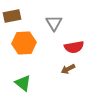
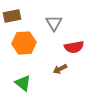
brown arrow: moved 8 px left
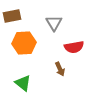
brown arrow: rotated 88 degrees counterclockwise
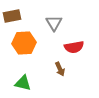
green triangle: rotated 24 degrees counterclockwise
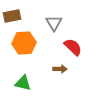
red semicircle: moved 1 px left; rotated 126 degrees counterclockwise
brown arrow: rotated 64 degrees counterclockwise
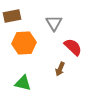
brown arrow: rotated 112 degrees clockwise
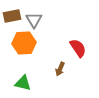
gray triangle: moved 20 px left, 3 px up
red semicircle: moved 5 px right, 1 px down; rotated 12 degrees clockwise
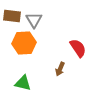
brown rectangle: rotated 18 degrees clockwise
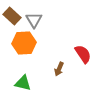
brown rectangle: rotated 36 degrees clockwise
red semicircle: moved 5 px right, 6 px down
brown arrow: moved 1 px left
